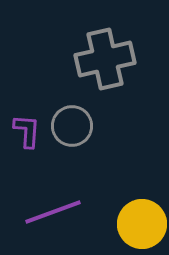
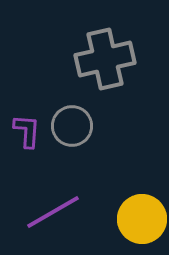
purple line: rotated 10 degrees counterclockwise
yellow circle: moved 5 px up
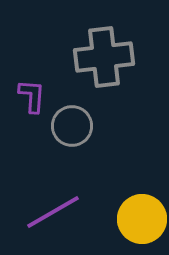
gray cross: moved 1 px left, 2 px up; rotated 6 degrees clockwise
purple L-shape: moved 5 px right, 35 px up
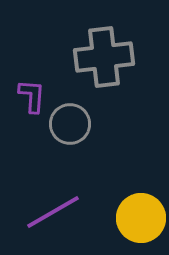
gray circle: moved 2 px left, 2 px up
yellow circle: moved 1 px left, 1 px up
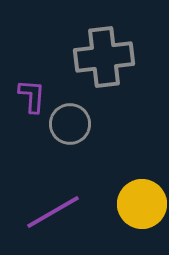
yellow circle: moved 1 px right, 14 px up
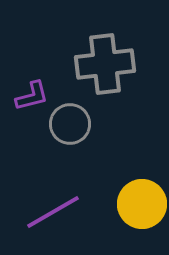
gray cross: moved 1 px right, 7 px down
purple L-shape: rotated 72 degrees clockwise
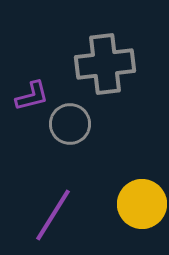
purple line: moved 3 px down; rotated 28 degrees counterclockwise
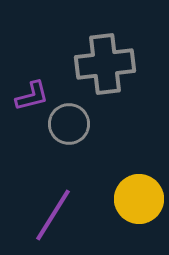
gray circle: moved 1 px left
yellow circle: moved 3 px left, 5 px up
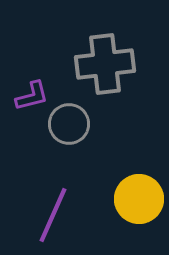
purple line: rotated 8 degrees counterclockwise
